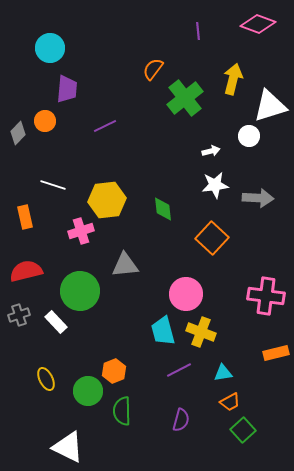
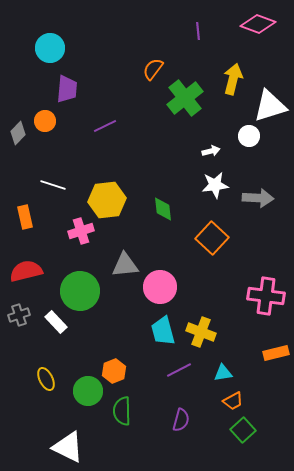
pink circle at (186, 294): moved 26 px left, 7 px up
orange trapezoid at (230, 402): moved 3 px right, 1 px up
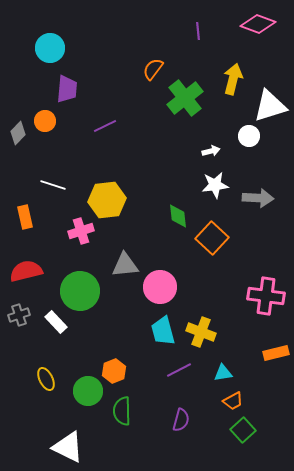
green diamond at (163, 209): moved 15 px right, 7 px down
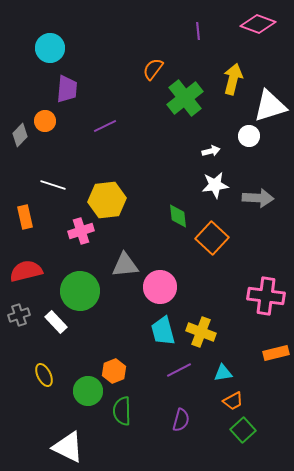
gray diamond at (18, 133): moved 2 px right, 2 px down
yellow ellipse at (46, 379): moved 2 px left, 4 px up
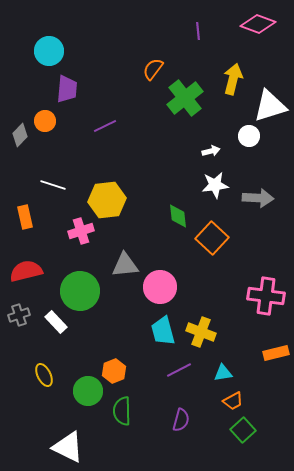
cyan circle at (50, 48): moved 1 px left, 3 px down
